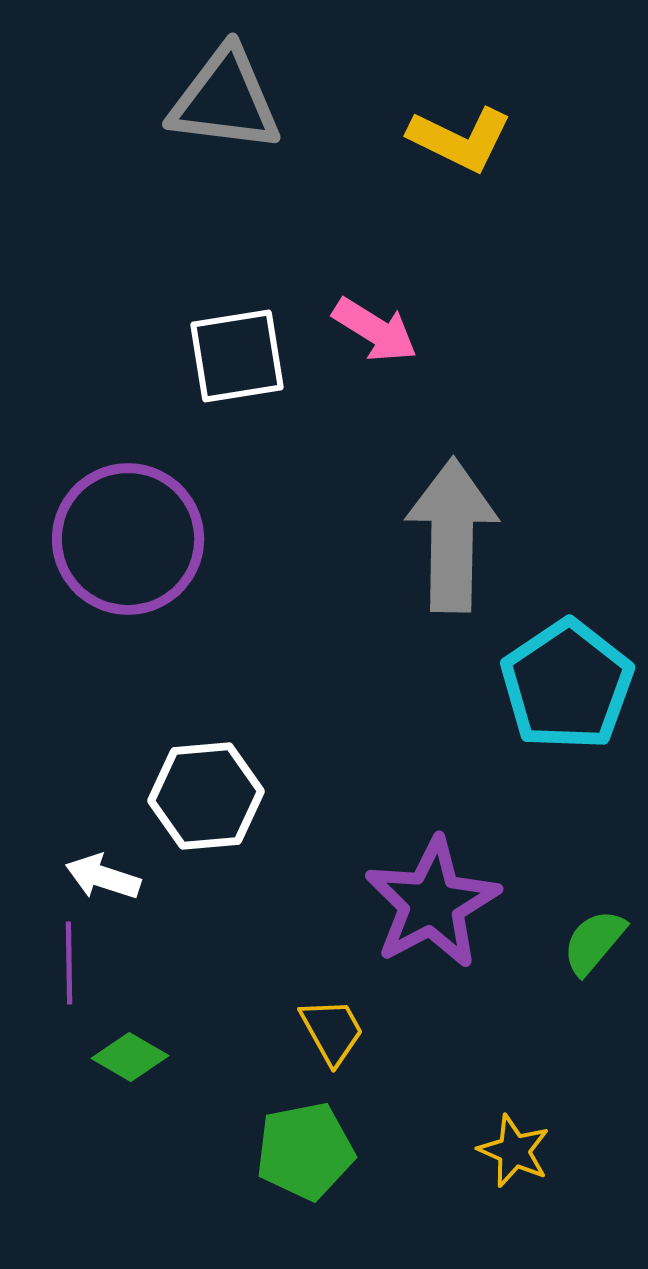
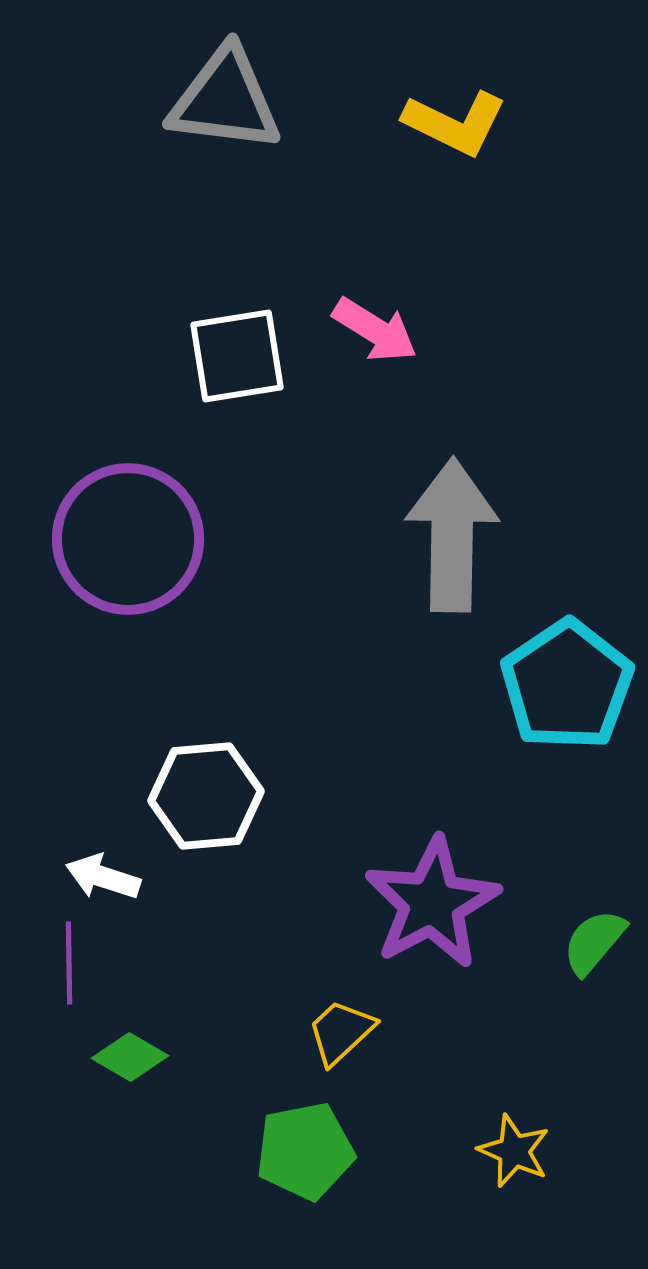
yellow L-shape: moved 5 px left, 16 px up
yellow trapezoid: moved 9 px right, 1 px down; rotated 104 degrees counterclockwise
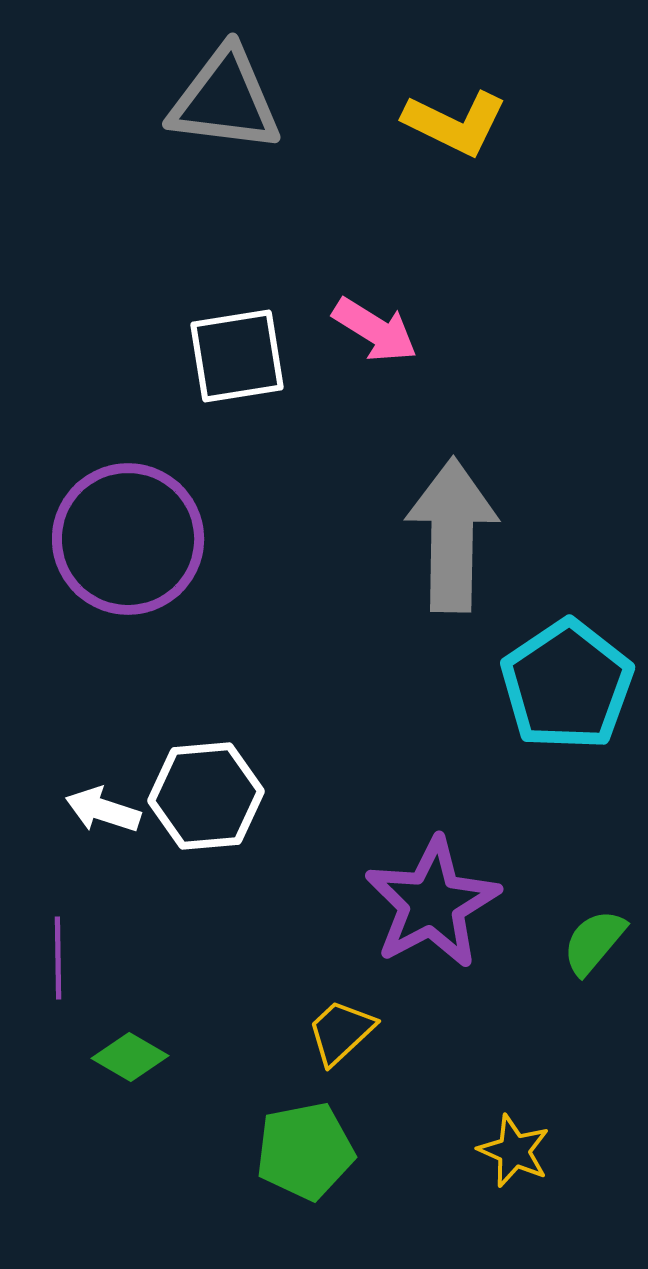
white arrow: moved 67 px up
purple line: moved 11 px left, 5 px up
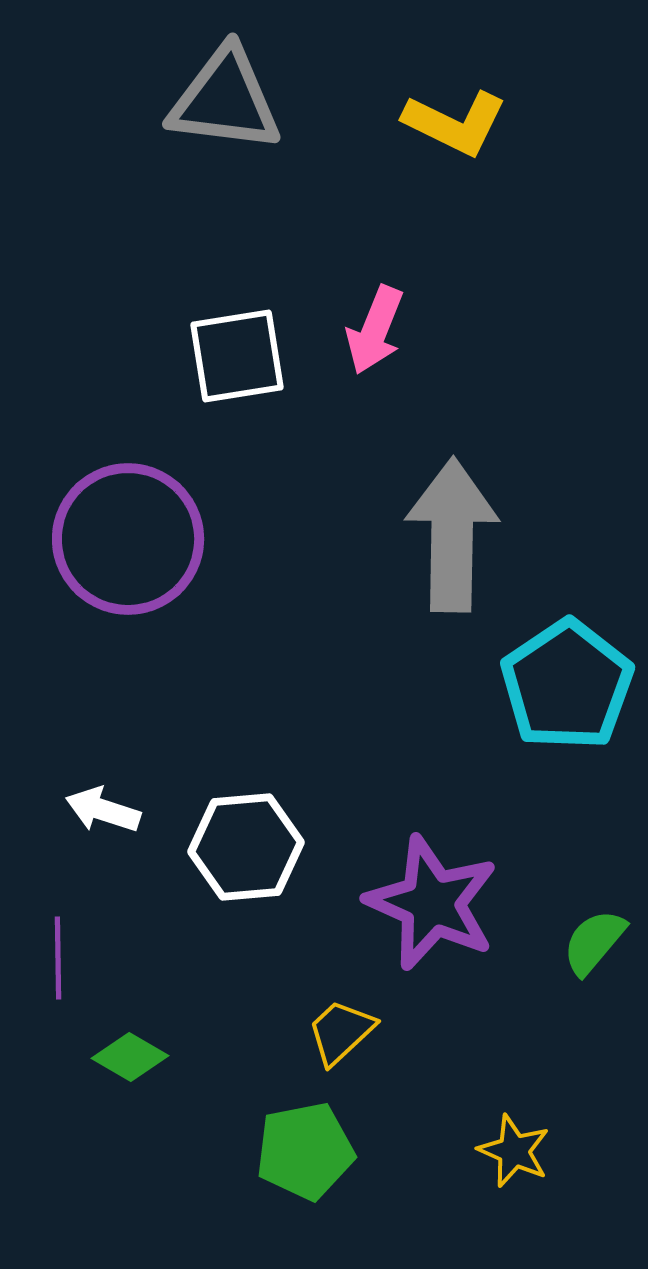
pink arrow: rotated 80 degrees clockwise
white hexagon: moved 40 px right, 51 px down
purple star: rotated 20 degrees counterclockwise
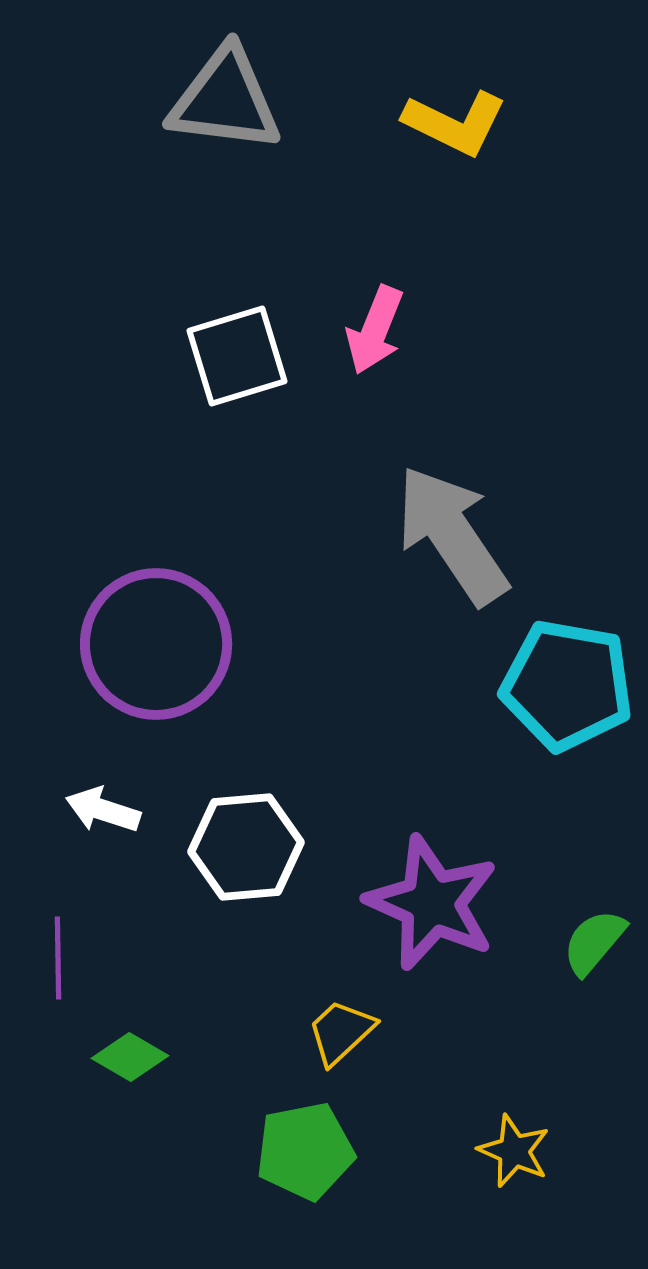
white square: rotated 8 degrees counterclockwise
gray arrow: rotated 35 degrees counterclockwise
purple circle: moved 28 px right, 105 px down
cyan pentagon: rotated 28 degrees counterclockwise
